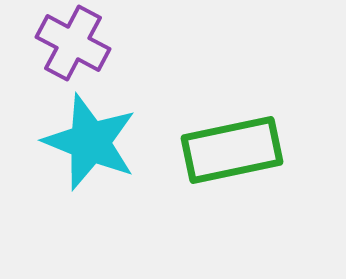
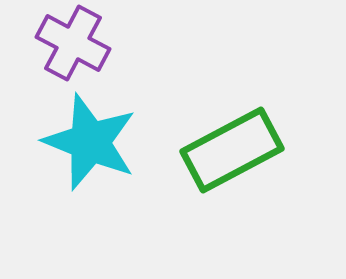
green rectangle: rotated 16 degrees counterclockwise
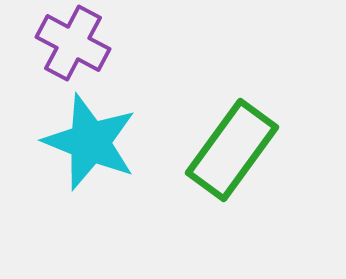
green rectangle: rotated 26 degrees counterclockwise
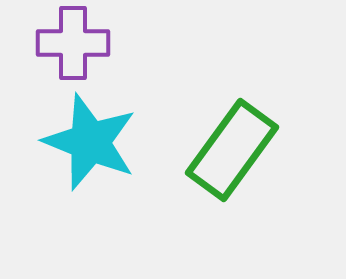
purple cross: rotated 28 degrees counterclockwise
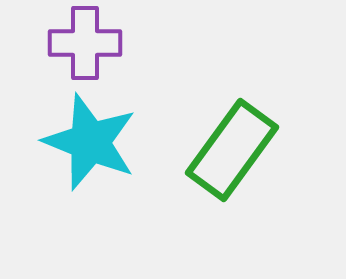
purple cross: moved 12 px right
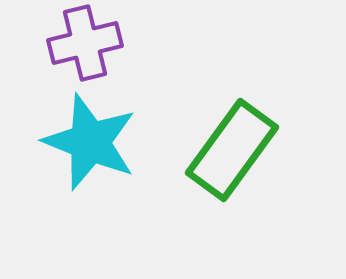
purple cross: rotated 14 degrees counterclockwise
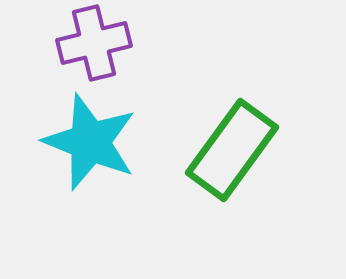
purple cross: moved 9 px right
